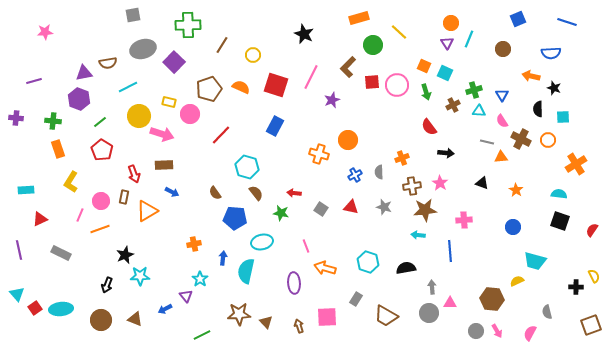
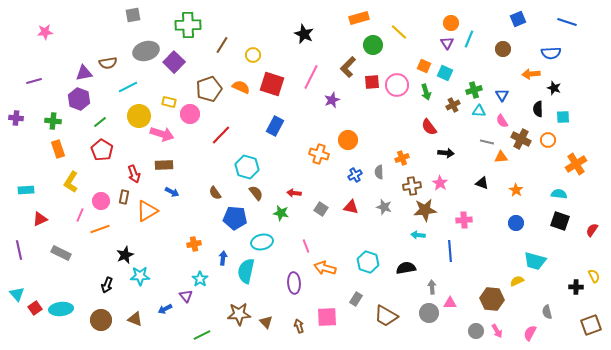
gray ellipse at (143, 49): moved 3 px right, 2 px down
orange arrow at (531, 76): moved 2 px up; rotated 18 degrees counterclockwise
red square at (276, 85): moved 4 px left, 1 px up
blue circle at (513, 227): moved 3 px right, 4 px up
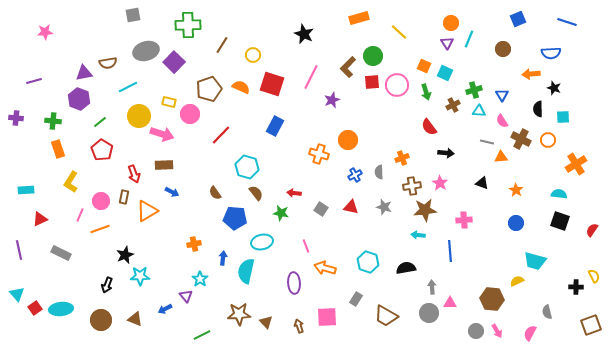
green circle at (373, 45): moved 11 px down
